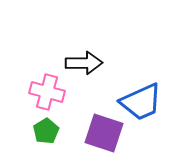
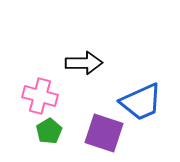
pink cross: moved 7 px left, 4 px down
green pentagon: moved 3 px right
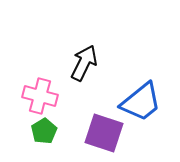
black arrow: rotated 63 degrees counterclockwise
blue trapezoid: rotated 15 degrees counterclockwise
green pentagon: moved 5 px left
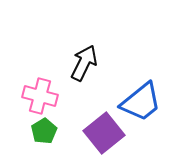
purple square: rotated 33 degrees clockwise
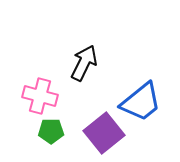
green pentagon: moved 7 px right; rotated 30 degrees clockwise
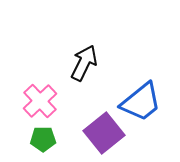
pink cross: moved 5 px down; rotated 32 degrees clockwise
green pentagon: moved 8 px left, 8 px down
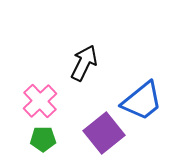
blue trapezoid: moved 1 px right, 1 px up
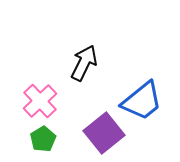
green pentagon: rotated 30 degrees counterclockwise
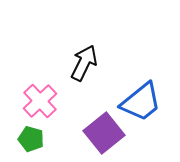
blue trapezoid: moved 1 px left, 1 px down
green pentagon: moved 12 px left; rotated 25 degrees counterclockwise
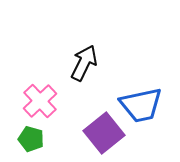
blue trapezoid: moved 3 px down; rotated 27 degrees clockwise
